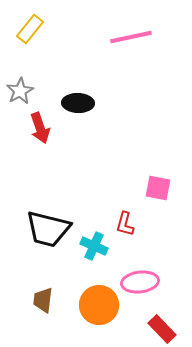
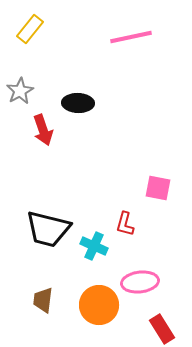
red arrow: moved 3 px right, 2 px down
red rectangle: rotated 12 degrees clockwise
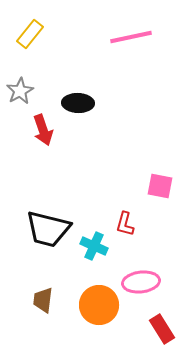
yellow rectangle: moved 5 px down
pink square: moved 2 px right, 2 px up
pink ellipse: moved 1 px right
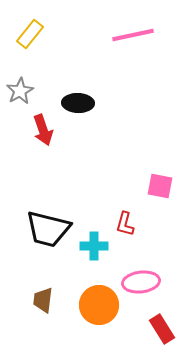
pink line: moved 2 px right, 2 px up
cyan cross: rotated 24 degrees counterclockwise
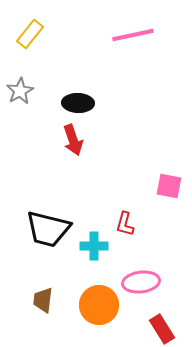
red arrow: moved 30 px right, 10 px down
pink square: moved 9 px right
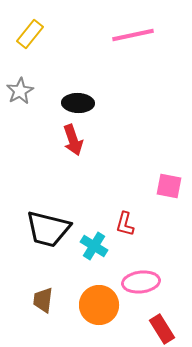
cyan cross: rotated 32 degrees clockwise
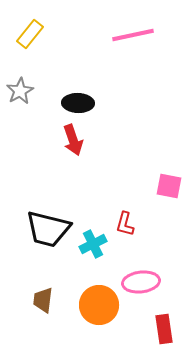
cyan cross: moved 1 px left, 2 px up; rotated 32 degrees clockwise
red rectangle: moved 2 px right; rotated 24 degrees clockwise
